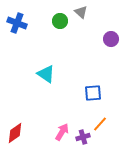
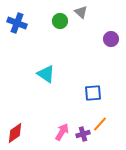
purple cross: moved 3 px up
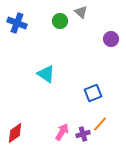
blue square: rotated 18 degrees counterclockwise
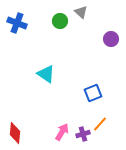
red diamond: rotated 50 degrees counterclockwise
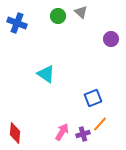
green circle: moved 2 px left, 5 px up
blue square: moved 5 px down
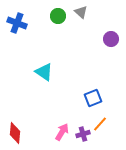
cyan triangle: moved 2 px left, 2 px up
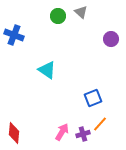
blue cross: moved 3 px left, 12 px down
cyan triangle: moved 3 px right, 2 px up
red diamond: moved 1 px left
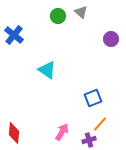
blue cross: rotated 18 degrees clockwise
purple cross: moved 6 px right, 6 px down
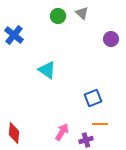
gray triangle: moved 1 px right, 1 px down
orange line: rotated 49 degrees clockwise
purple cross: moved 3 px left
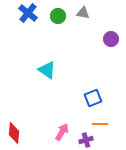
gray triangle: moved 1 px right; rotated 32 degrees counterclockwise
blue cross: moved 14 px right, 22 px up
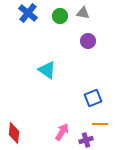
green circle: moved 2 px right
purple circle: moved 23 px left, 2 px down
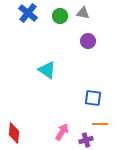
blue square: rotated 30 degrees clockwise
